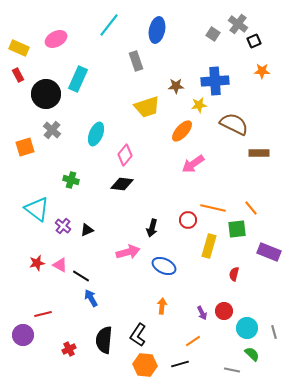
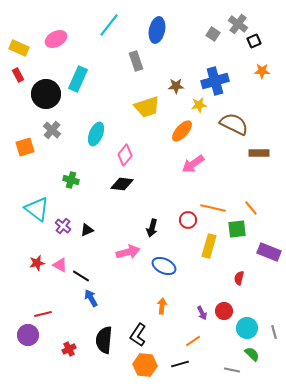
blue cross at (215, 81): rotated 12 degrees counterclockwise
red semicircle at (234, 274): moved 5 px right, 4 px down
purple circle at (23, 335): moved 5 px right
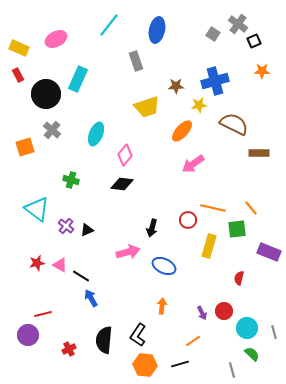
purple cross at (63, 226): moved 3 px right
gray line at (232, 370): rotated 63 degrees clockwise
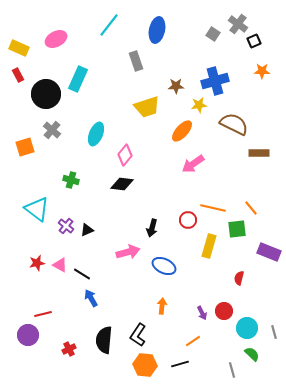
black line at (81, 276): moved 1 px right, 2 px up
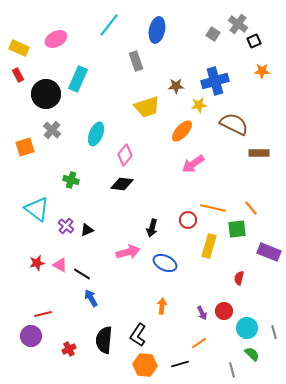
blue ellipse at (164, 266): moved 1 px right, 3 px up
purple circle at (28, 335): moved 3 px right, 1 px down
orange line at (193, 341): moved 6 px right, 2 px down
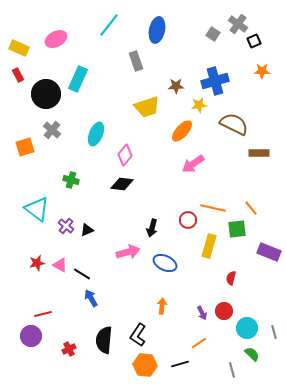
red semicircle at (239, 278): moved 8 px left
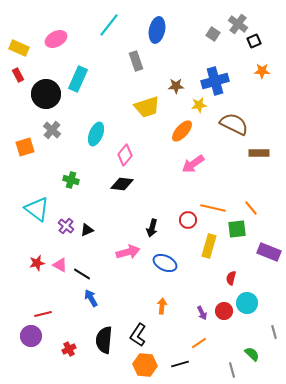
cyan circle at (247, 328): moved 25 px up
